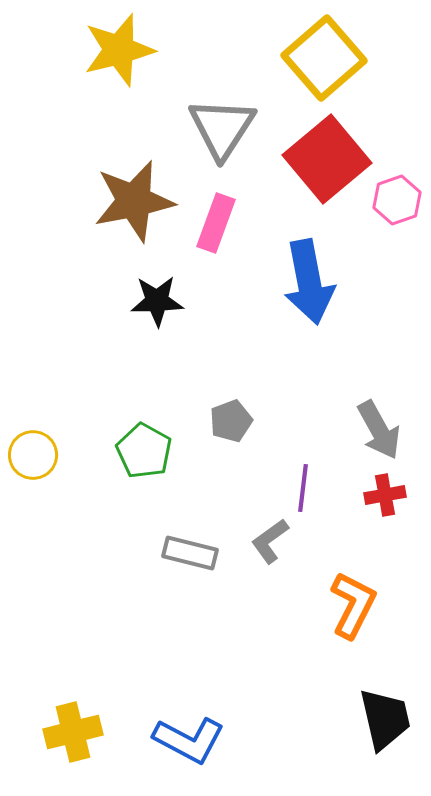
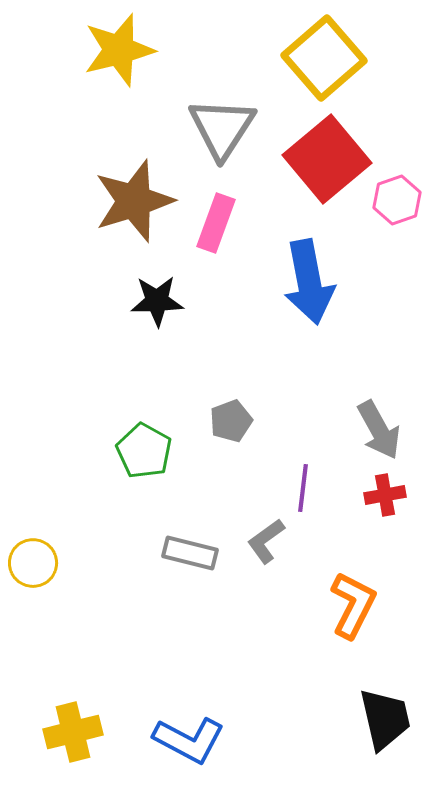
brown star: rotated 6 degrees counterclockwise
yellow circle: moved 108 px down
gray L-shape: moved 4 px left
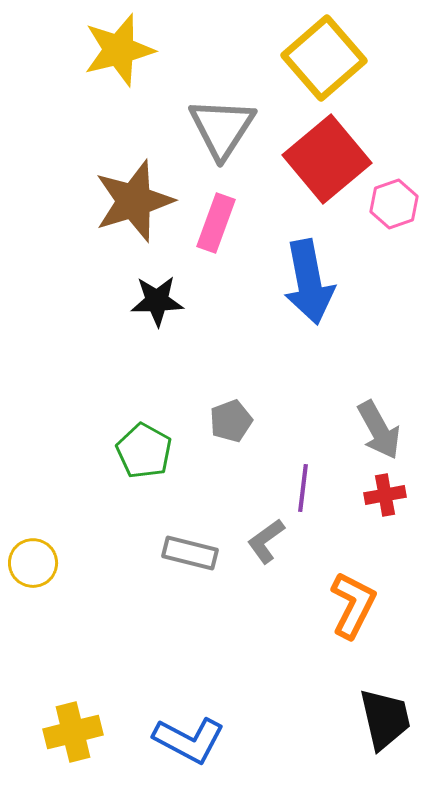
pink hexagon: moved 3 px left, 4 px down
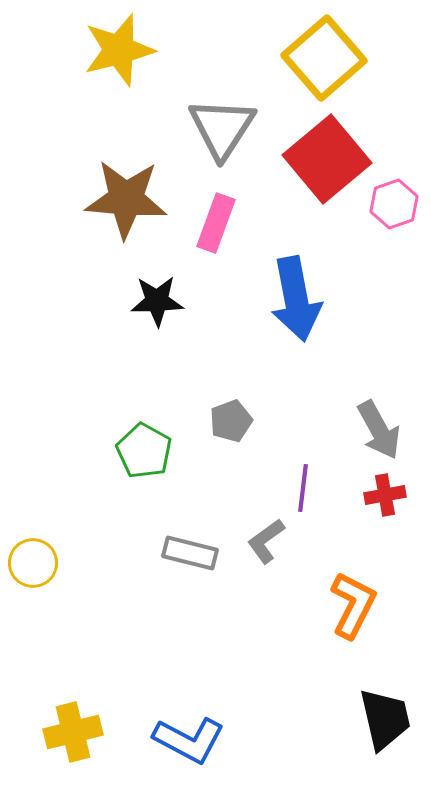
brown star: moved 8 px left, 2 px up; rotated 22 degrees clockwise
blue arrow: moved 13 px left, 17 px down
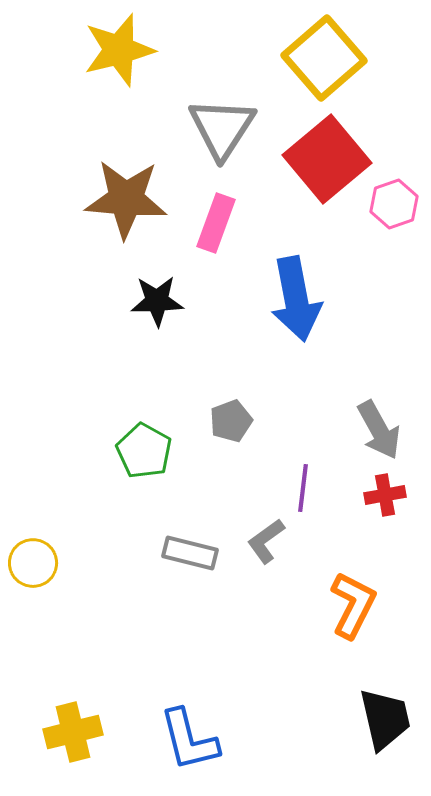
blue L-shape: rotated 48 degrees clockwise
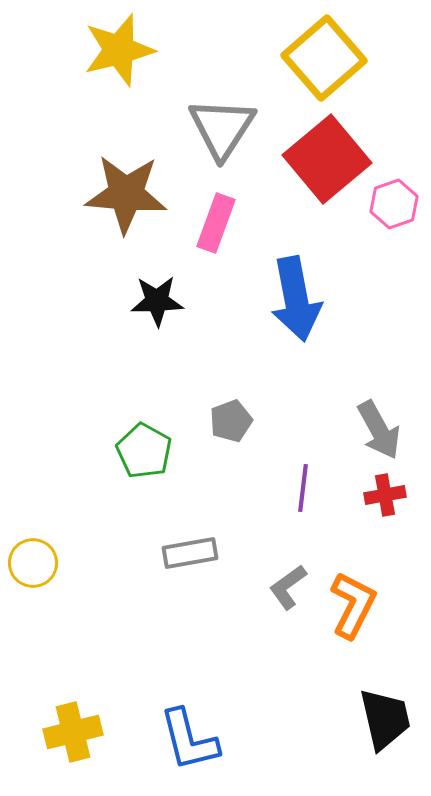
brown star: moved 5 px up
gray L-shape: moved 22 px right, 46 px down
gray rectangle: rotated 24 degrees counterclockwise
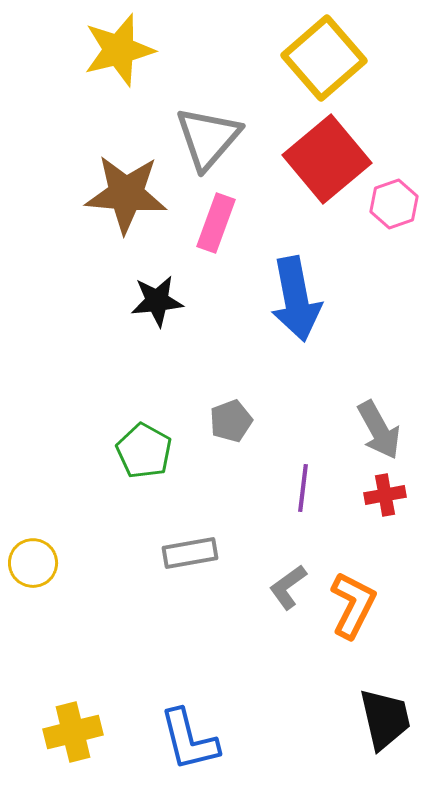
gray triangle: moved 14 px left, 10 px down; rotated 8 degrees clockwise
black star: rotated 4 degrees counterclockwise
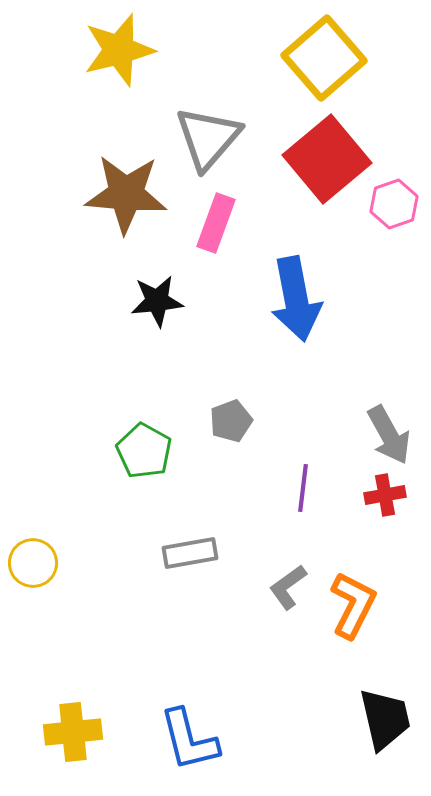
gray arrow: moved 10 px right, 5 px down
yellow cross: rotated 8 degrees clockwise
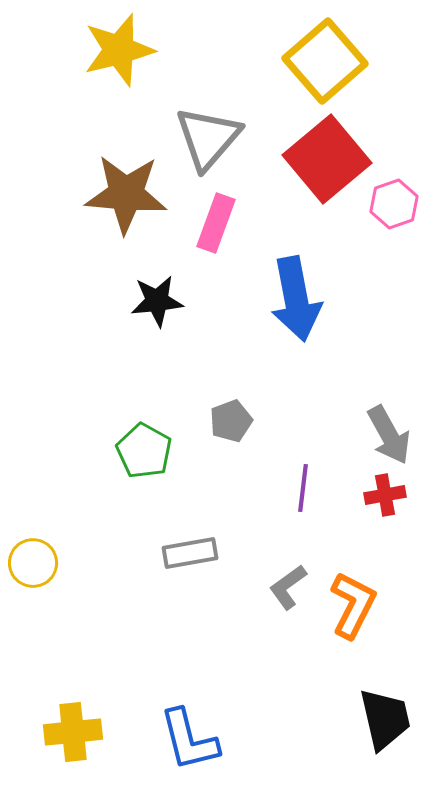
yellow square: moved 1 px right, 3 px down
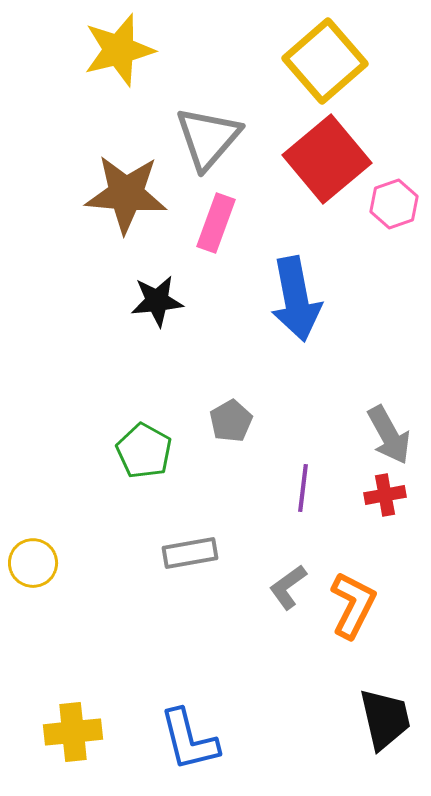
gray pentagon: rotated 9 degrees counterclockwise
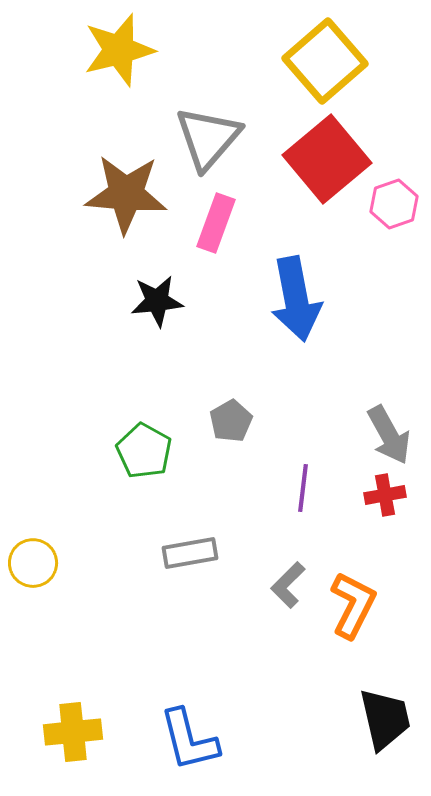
gray L-shape: moved 2 px up; rotated 9 degrees counterclockwise
